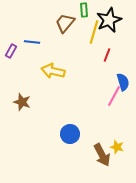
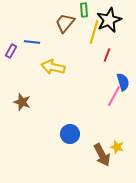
yellow arrow: moved 4 px up
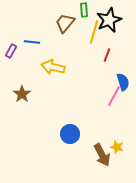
brown star: moved 8 px up; rotated 18 degrees clockwise
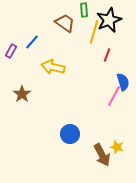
brown trapezoid: rotated 85 degrees clockwise
blue line: rotated 56 degrees counterclockwise
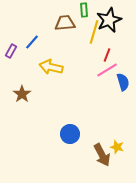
brown trapezoid: rotated 40 degrees counterclockwise
yellow arrow: moved 2 px left
pink line: moved 7 px left, 26 px up; rotated 30 degrees clockwise
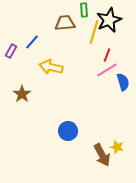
blue circle: moved 2 px left, 3 px up
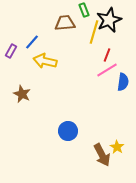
green rectangle: rotated 16 degrees counterclockwise
yellow arrow: moved 6 px left, 6 px up
blue semicircle: rotated 24 degrees clockwise
brown star: rotated 12 degrees counterclockwise
yellow star: rotated 16 degrees clockwise
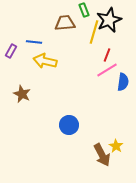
blue line: moved 2 px right; rotated 56 degrees clockwise
blue circle: moved 1 px right, 6 px up
yellow star: moved 1 px left, 1 px up
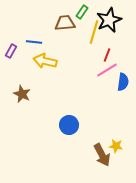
green rectangle: moved 2 px left, 2 px down; rotated 56 degrees clockwise
yellow star: rotated 24 degrees counterclockwise
